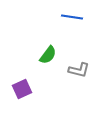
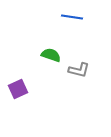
green semicircle: moved 3 px right; rotated 108 degrees counterclockwise
purple square: moved 4 px left
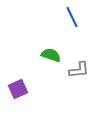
blue line: rotated 55 degrees clockwise
gray L-shape: rotated 20 degrees counterclockwise
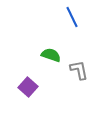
gray L-shape: rotated 95 degrees counterclockwise
purple square: moved 10 px right, 2 px up; rotated 24 degrees counterclockwise
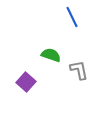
purple square: moved 2 px left, 5 px up
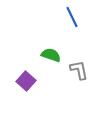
purple square: moved 1 px up
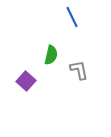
green semicircle: rotated 84 degrees clockwise
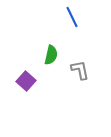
gray L-shape: moved 1 px right
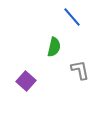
blue line: rotated 15 degrees counterclockwise
green semicircle: moved 3 px right, 8 px up
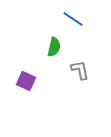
blue line: moved 1 px right, 2 px down; rotated 15 degrees counterclockwise
purple square: rotated 18 degrees counterclockwise
